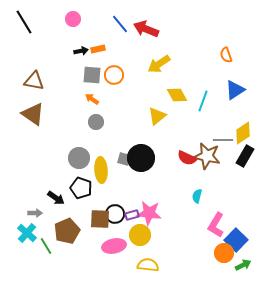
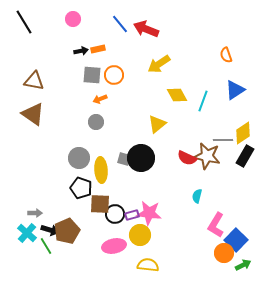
orange arrow at (92, 99): moved 8 px right; rotated 56 degrees counterclockwise
yellow triangle at (157, 116): moved 8 px down
black arrow at (56, 198): moved 6 px left, 32 px down; rotated 18 degrees counterclockwise
brown square at (100, 219): moved 15 px up
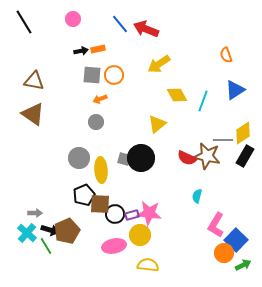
black pentagon at (81, 188): moved 3 px right, 7 px down; rotated 30 degrees clockwise
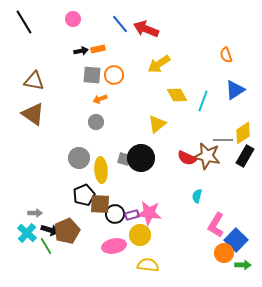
green arrow at (243, 265): rotated 28 degrees clockwise
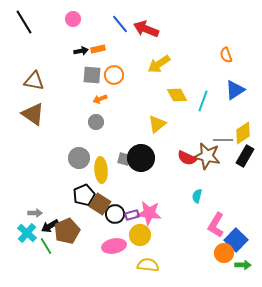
brown square at (100, 204): rotated 30 degrees clockwise
black arrow at (50, 230): moved 4 px up; rotated 132 degrees clockwise
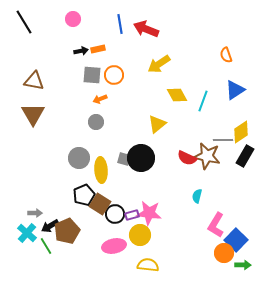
blue line at (120, 24): rotated 30 degrees clockwise
brown triangle at (33, 114): rotated 25 degrees clockwise
yellow diamond at (243, 133): moved 2 px left, 1 px up
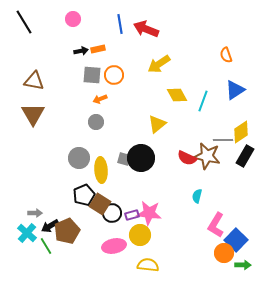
black circle at (115, 214): moved 3 px left, 1 px up
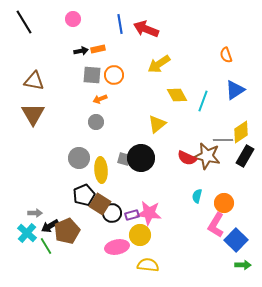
pink ellipse at (114, 246): moved 3 px right, 1 px down
orange circle at (224, 253): moved 50 px up
